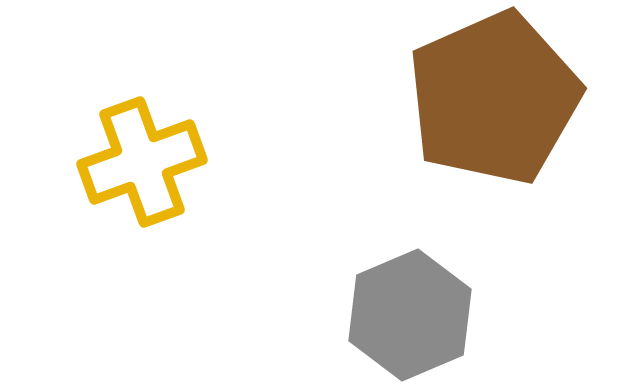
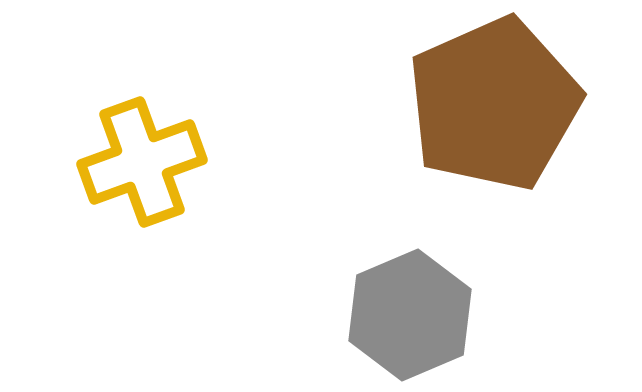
brown pentagon: moved 6 px down
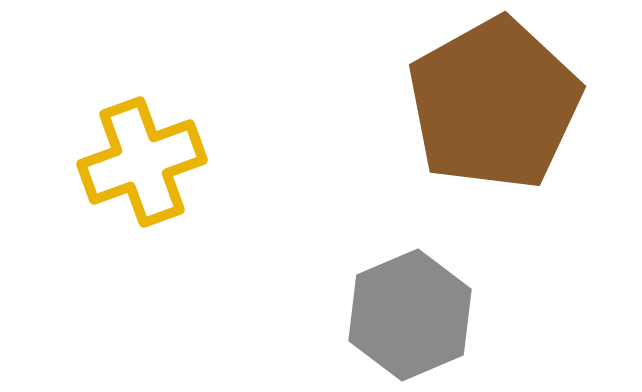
brown pentagon: rotated 5 degrees counterclockwise
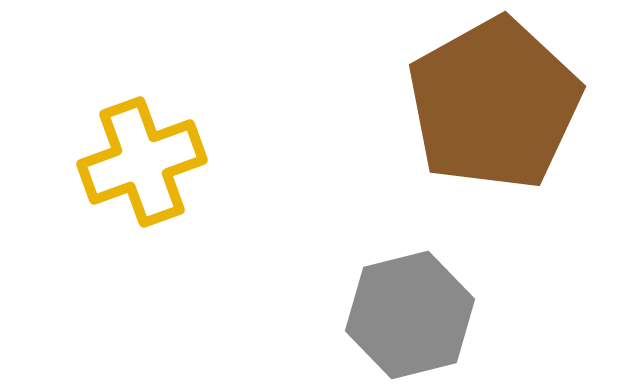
gray hexagon: rotated 9 degrees clockwise
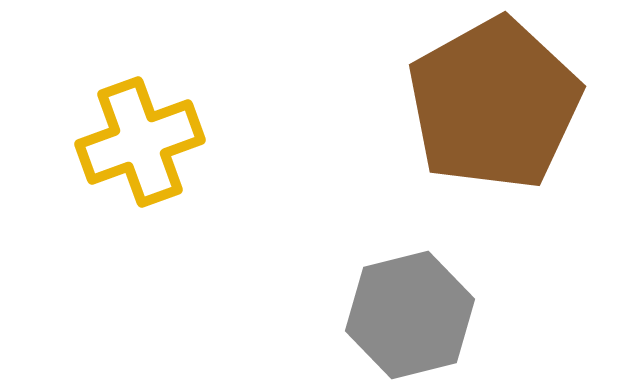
yellow cross: moved 2 px left, 20 px up
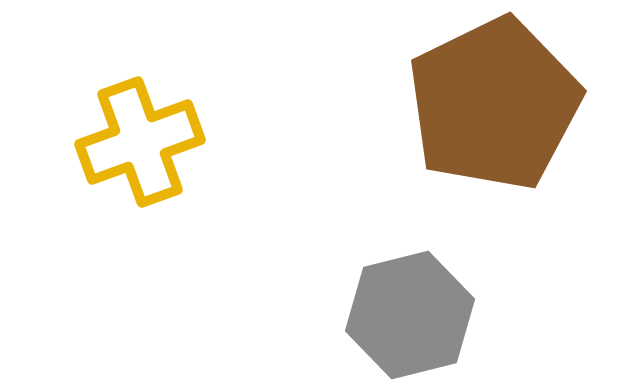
brown pentagon: rotated 3 degrees clockwise
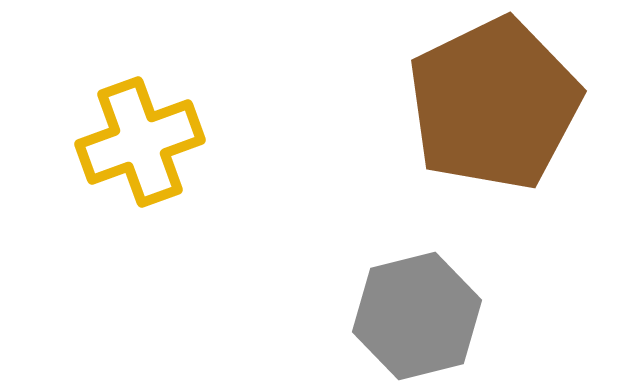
gray hexagon: moved 7 px right, 1 px down
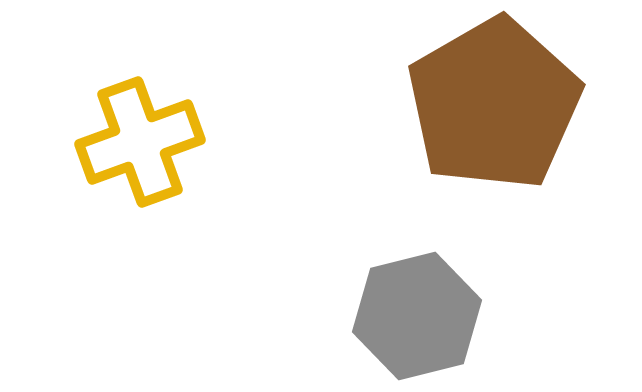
brown pentagon: rotated 4 degrees counterclockwise
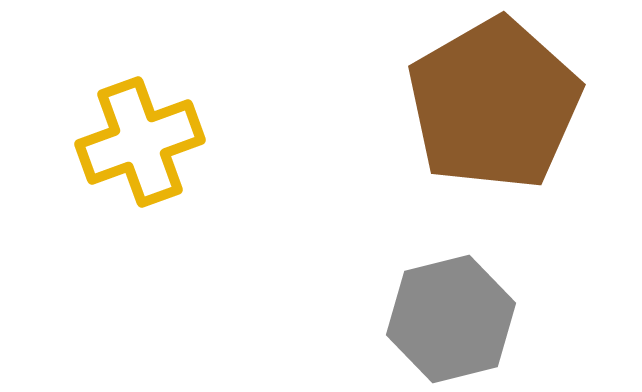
gray hexagon: moved 34 px right, 3 px down
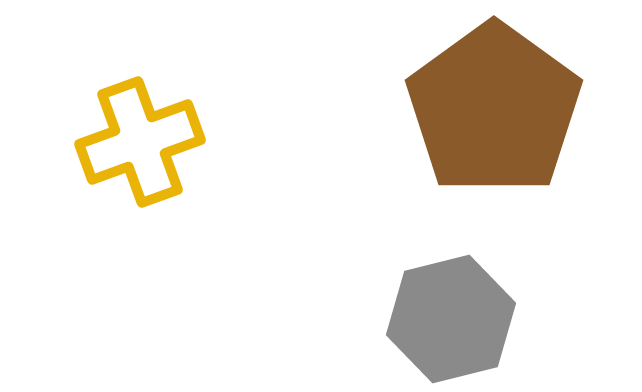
brown pentagon: moved 5 px down; rotated 6 degrees counterclockwise
